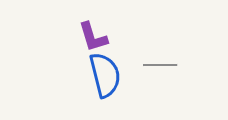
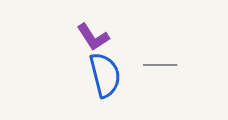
purple L-shape: rotated 16 degrees counterclockwise
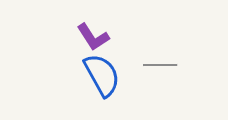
blue semicircle: moved 3 px left; rotated 15 degrees counterclockwise
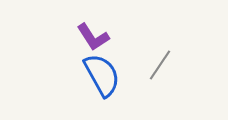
gray line: rotated 56 degrees counterclockwise
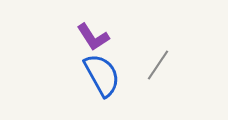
gray line: moved 2 px left
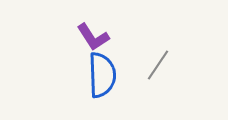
blue semicircle: rotated 27 degrees clockwise
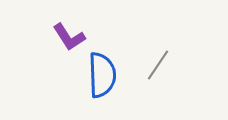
purple L-shape: moved 24 px left
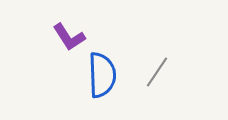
gray line: moved 1 px left, 7 px down
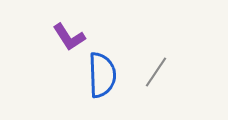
gray line: moved 1 px left
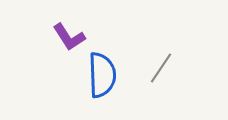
gray line: moved 5 px right, 4 px up
